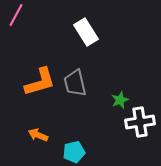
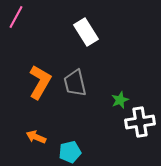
pink line: moved 2 px down
orange L-shape: rotated 44 degrees counterclockwise
orange arrow: moved 2 px left, 2 px down
cyan pentagon: moved 4 px left
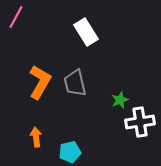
orange arrow: rotated 60 degrees clockwise
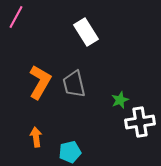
gray trapezoid: moved 1 px left, 1 px down
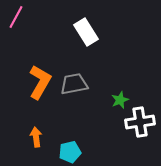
gray trapezoid: rotated 92 degrees clockwise
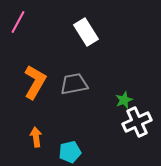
pink line: moved 2 px right, 5 px down
orange L-shape: moved 5 px left
green star: moved 4 px right
white cross: moved 3 px left; rotated 16 degrees counterclockwise
